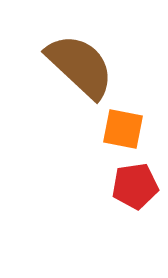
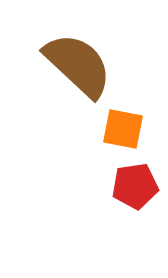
brown semicircle: moved 2 px left, 1 px up
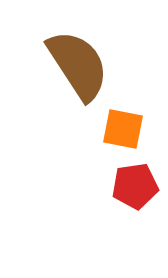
brown semicircle: rotated 14 degrees clockwise
